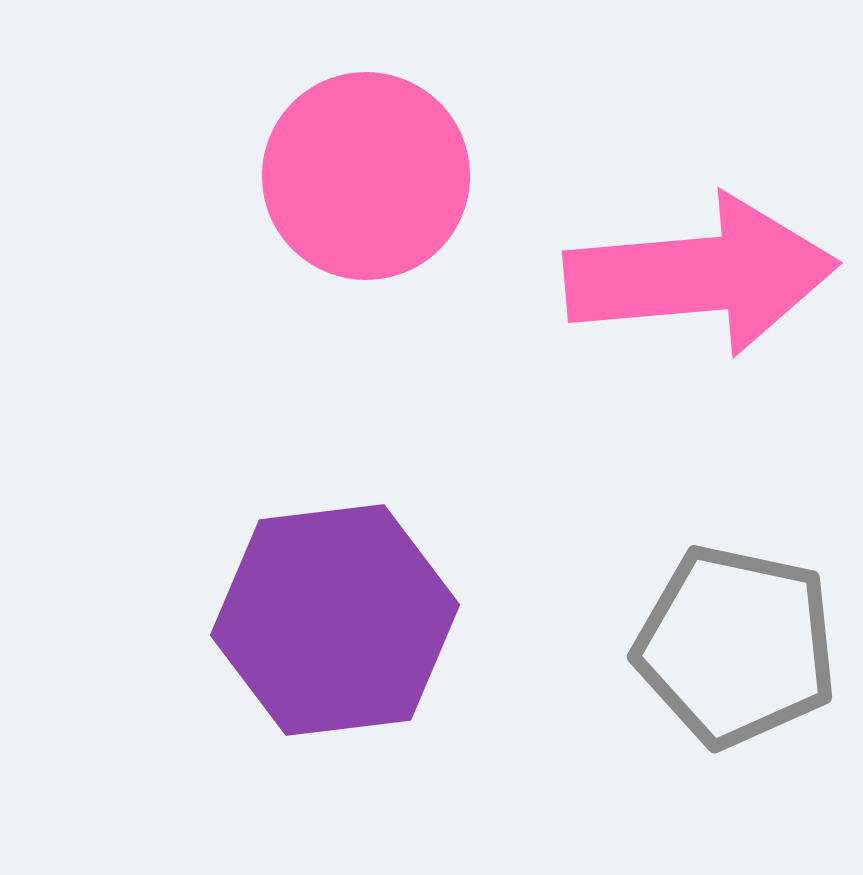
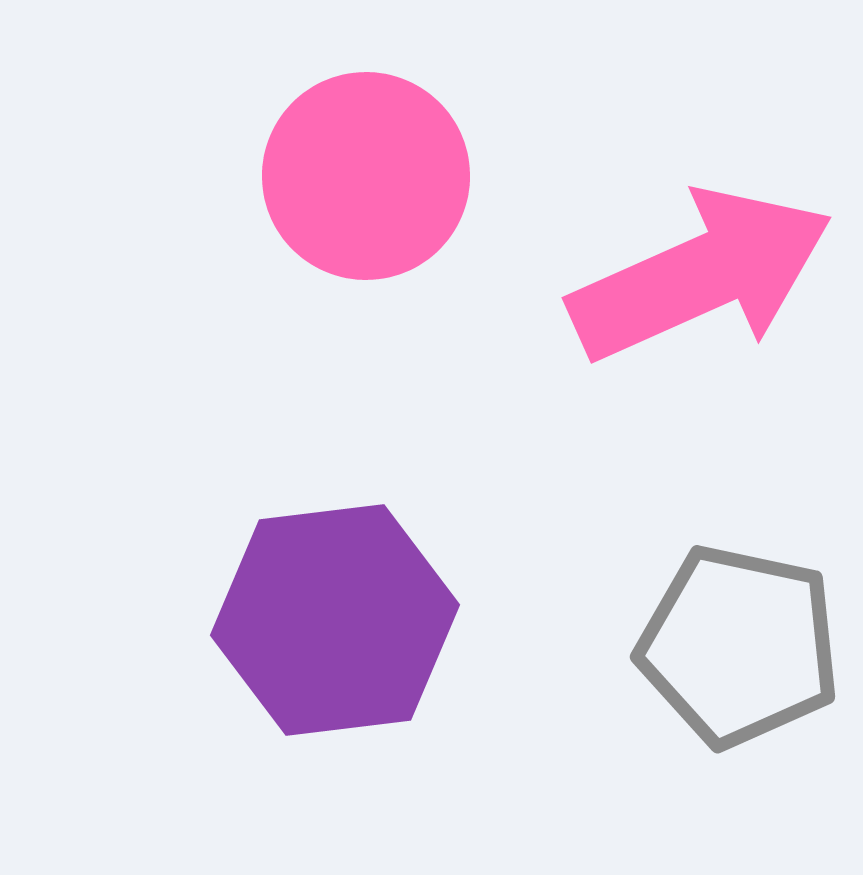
pink arrow: rotated 19 degrees counterclockwise
gray pentagon: moved 3 px right
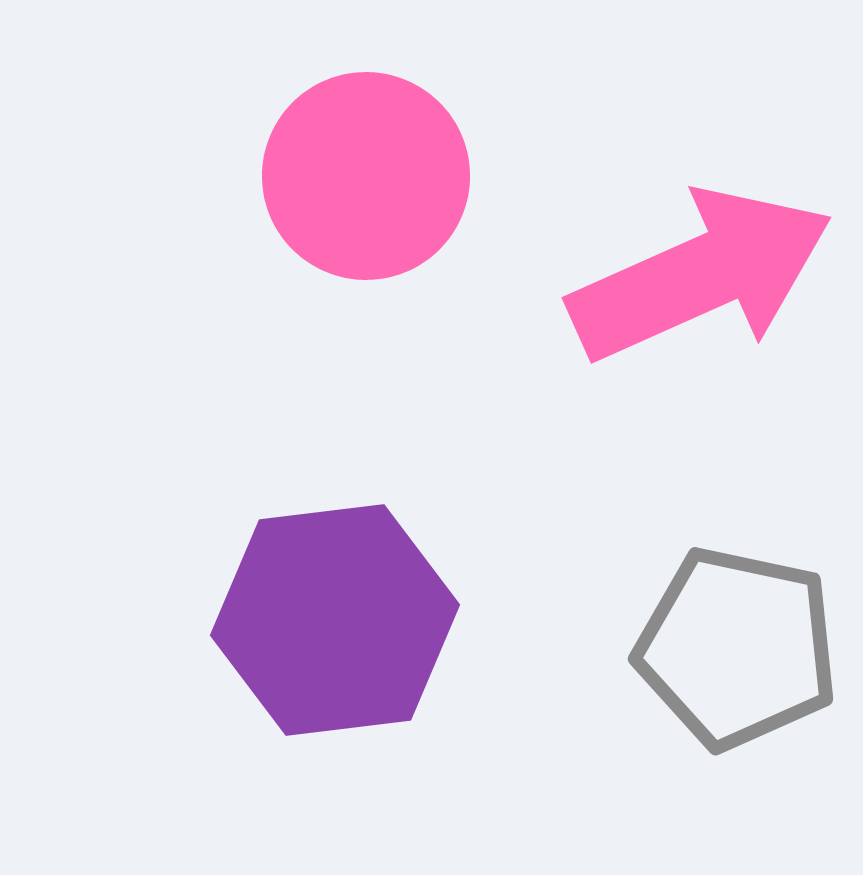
gray pentagon: moved 2 px left, 2 px down
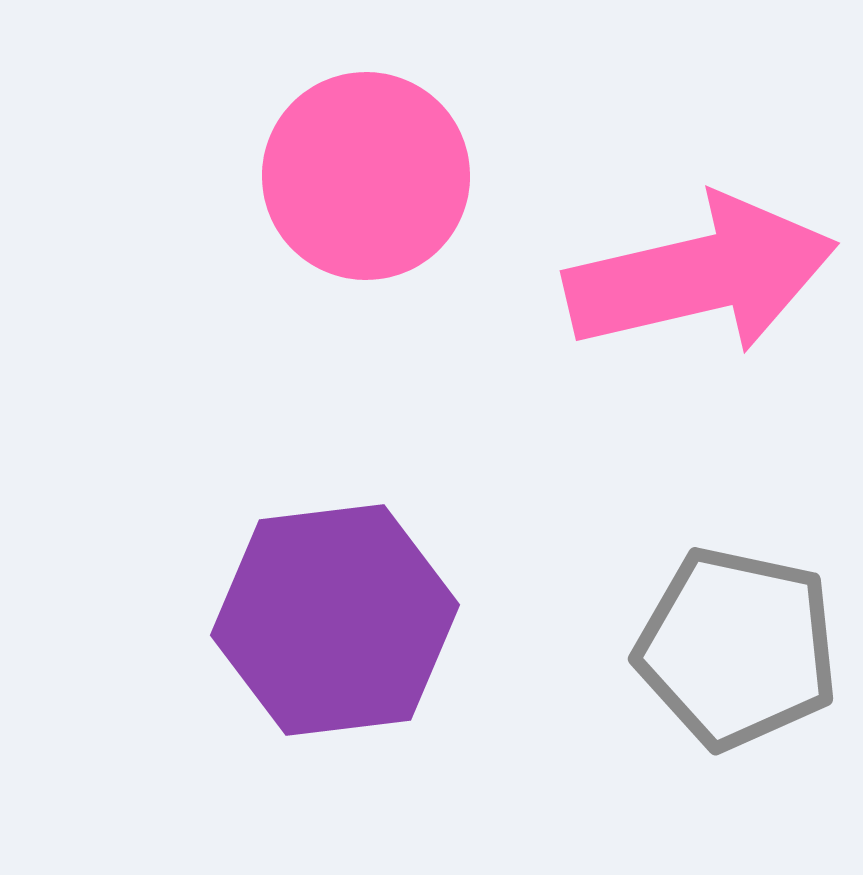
pink arrow: rotated 11 degrees clockwise
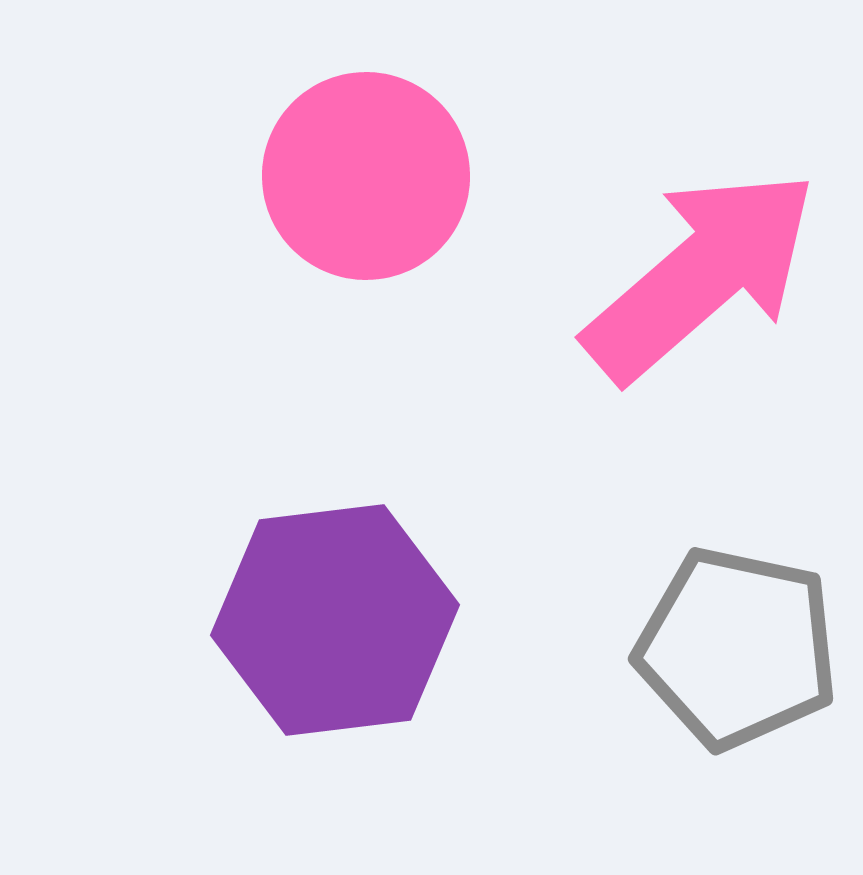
pink arrow: rotated 28 degrees counterclockwise
